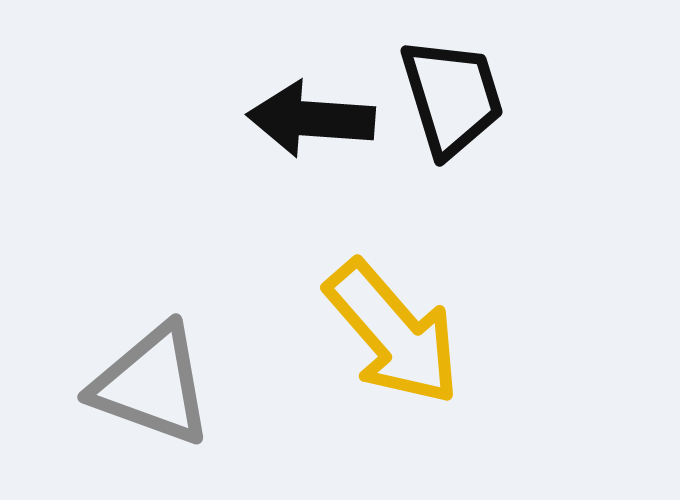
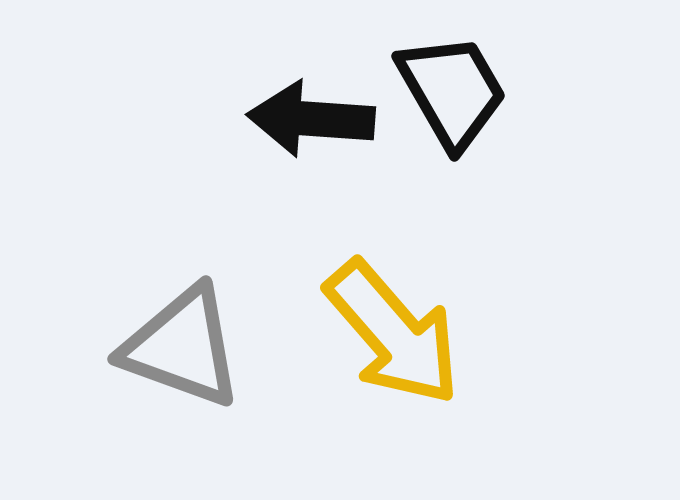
black trapezoid: moved 6 px up; rotated 13 degrees counterclockwise
gray triangle: moved 30 px right, 38 px up
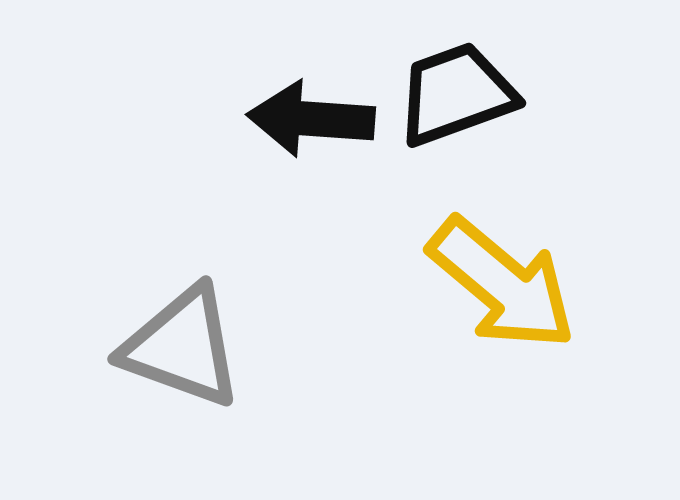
black trapezoid: moved 4 px right, 3 px down; rotated 80 degrees counterclockwise
yellow arrow: moved 109 px right, 49 px up; rotated 9 degrees counterclockwise
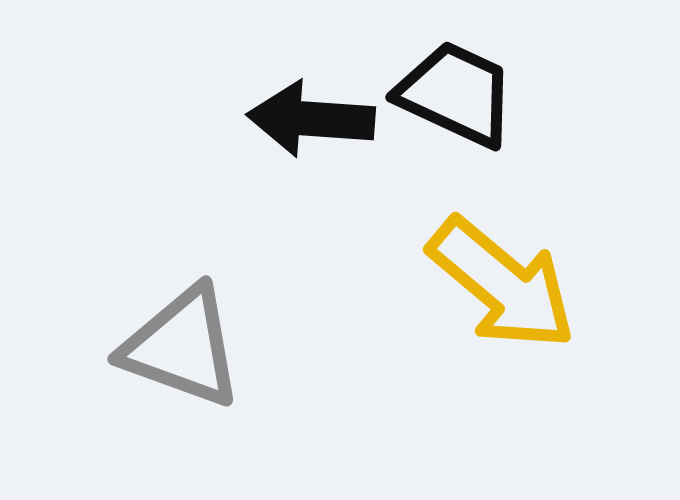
black trapezoid: rotated 45 degrees clockwise
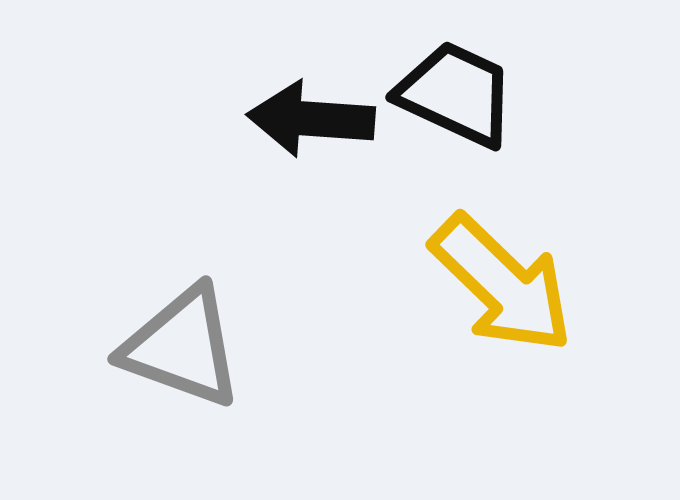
yellow arrow: rotated 4 degrees clockwise
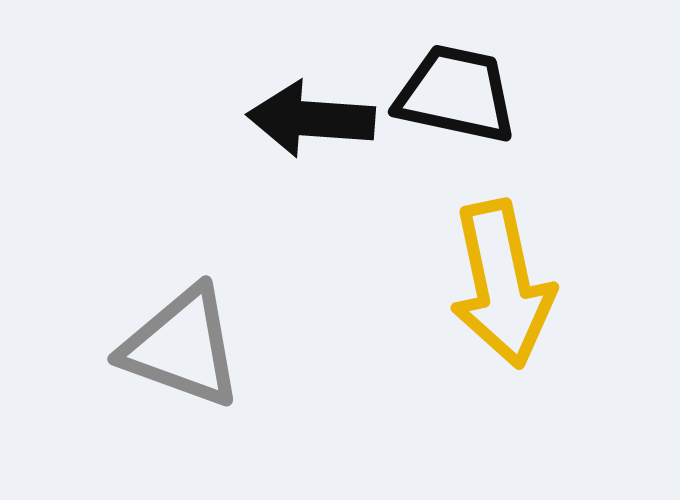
black trapezoid: rotated 13 degrees counterclockwise
yellow arrow: rotated 34 degrees clockwise
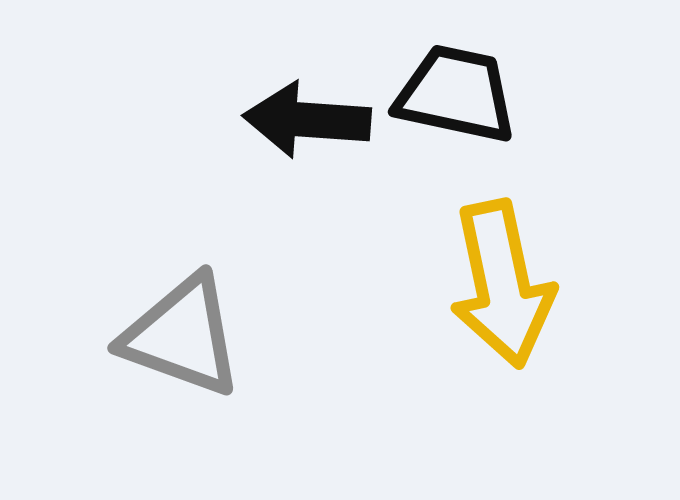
black arrow: moved 4 px left, 1 px down
gray triangle: moved 11 px up
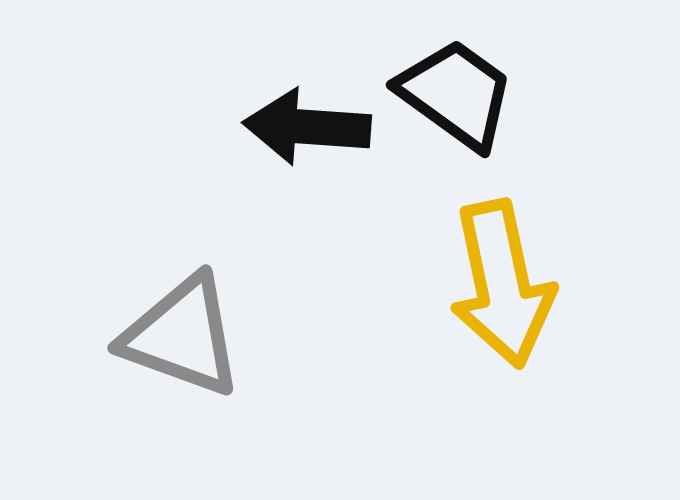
black trapezoid: rotated 24 degrees clockwise
black arrow: moved 7 px down
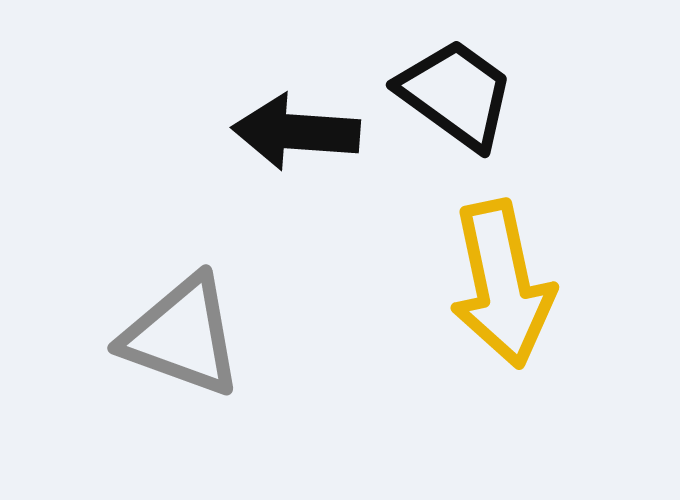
black arrow: moved 11 px left, 5 px down
